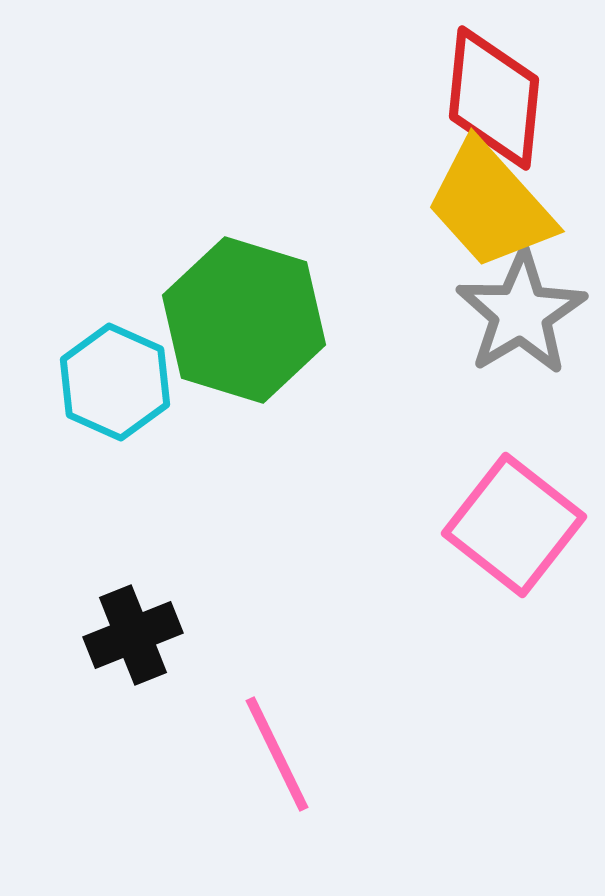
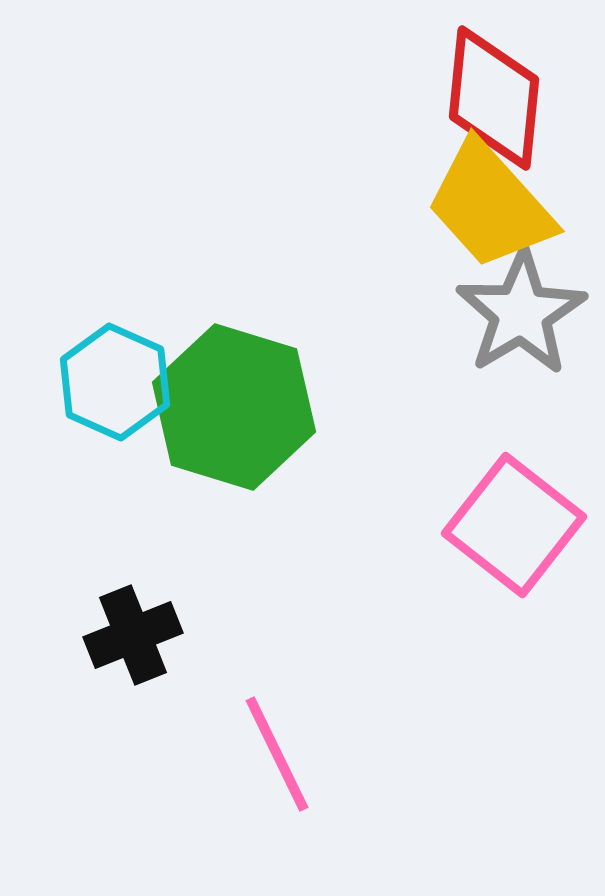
green hexagon: moved 10 px left, 87 px down
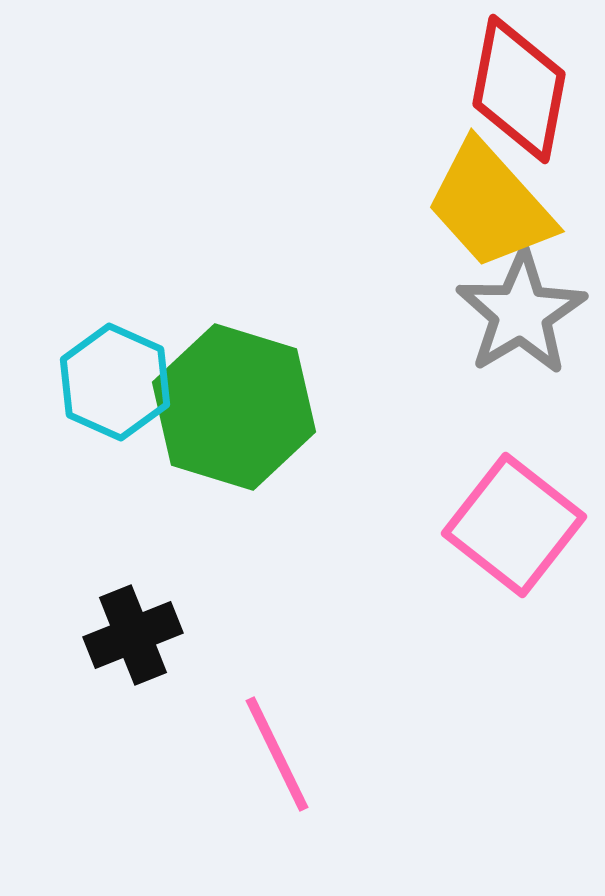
red diamond: moved 25 px right, 9 px up; rotated 5 degrees clockwise
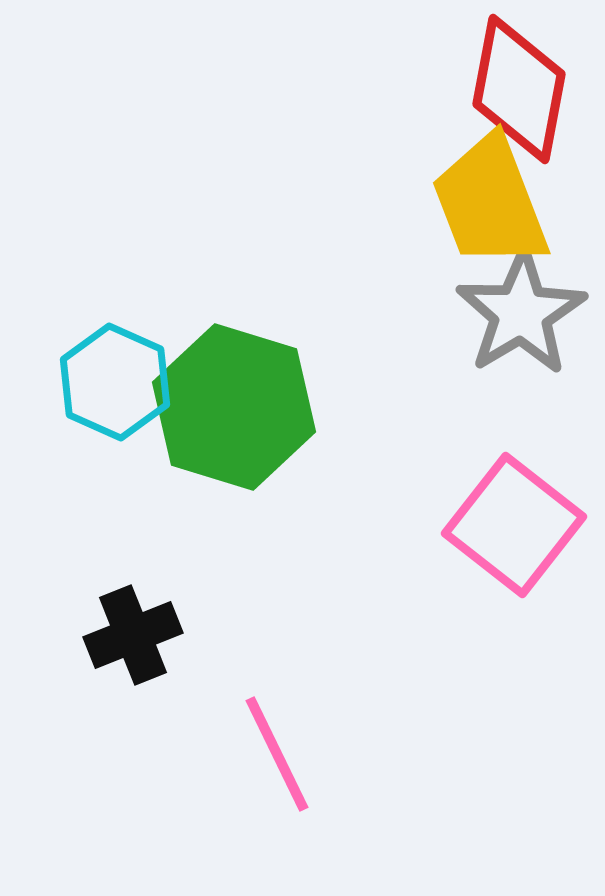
yellow trapezoid: moved 3 px up; rotated 21 degrees clockwise
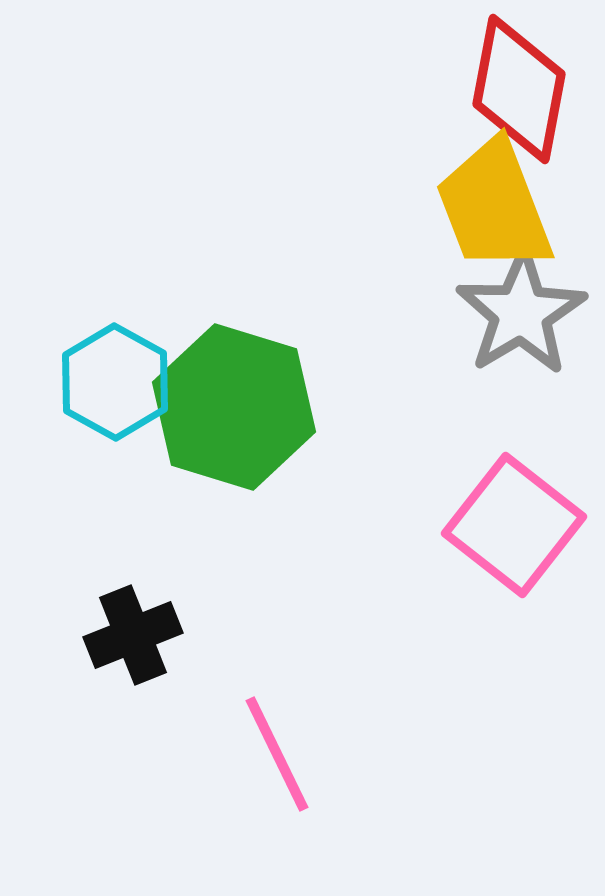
yellow trapezoid: moved 4 px right, 4 px down
cyan hexagon: rotated 5 degrees clockwise
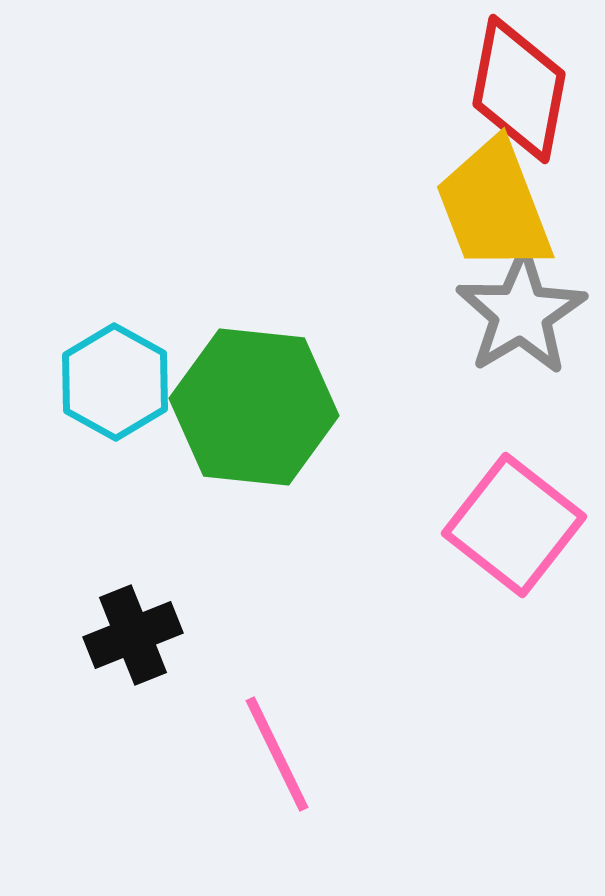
green hexagon: moved 20 px right; rotated 11 degrees counterclockwise
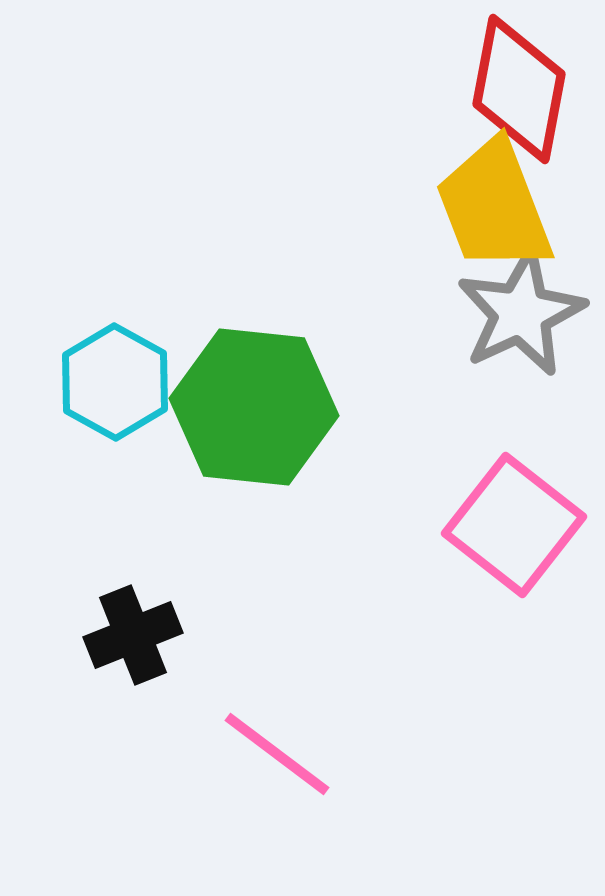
gray star: rotated 6 degrees clockwise
pink line: rotated 27 degrees counterclockwise
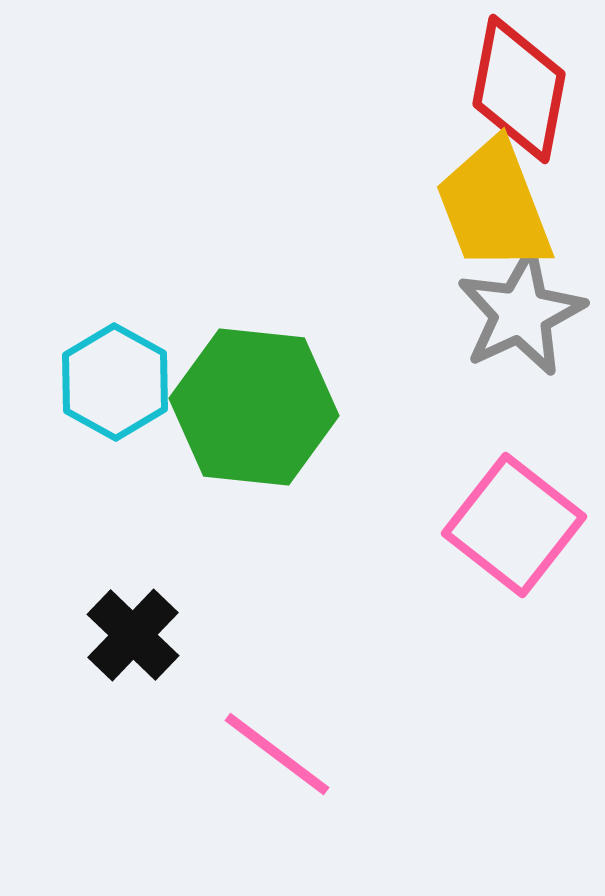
black cross: rotated 24 degrees counterclockwise
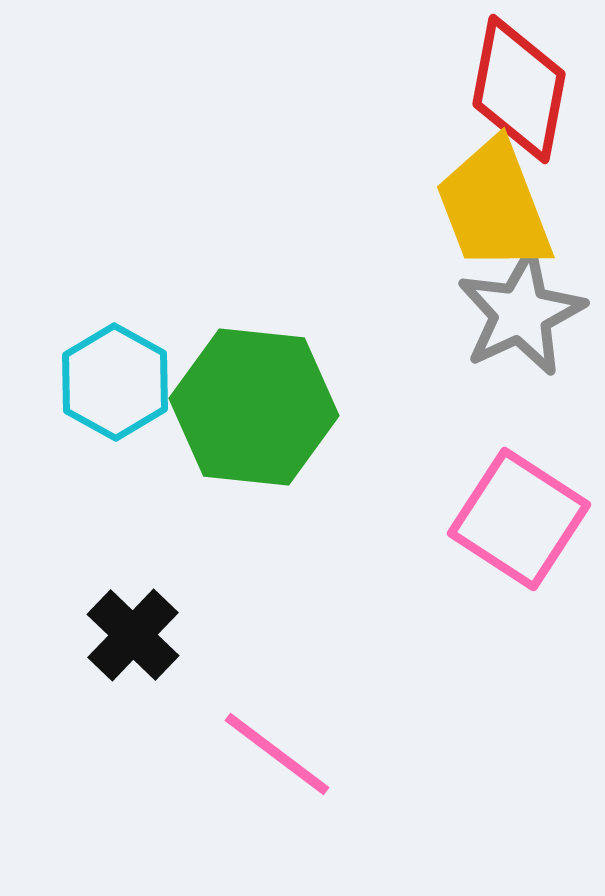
pink square: moved 5 px right, 6 px up; rotated 5 degrees counterclockwise
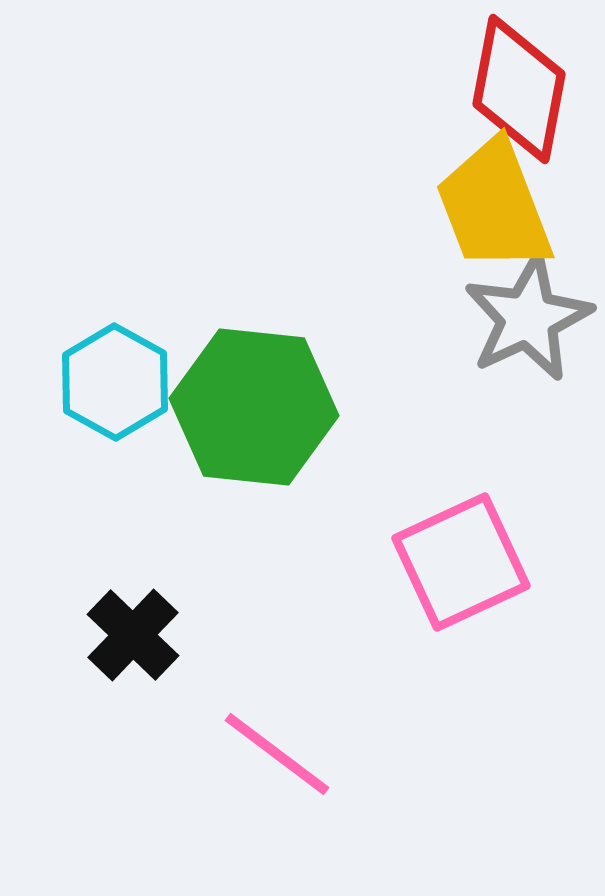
gray star: moved 7 px right, 5 px down
pink square: moved 58 px left, 43 px down; rotated 32 degrees clockwise
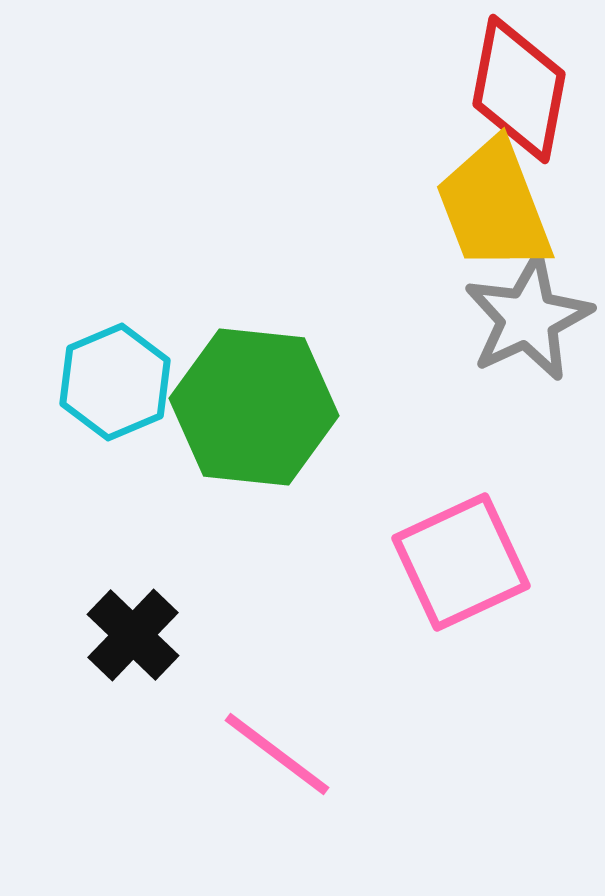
cyan hexagon: rotated 8 degrees clockwise
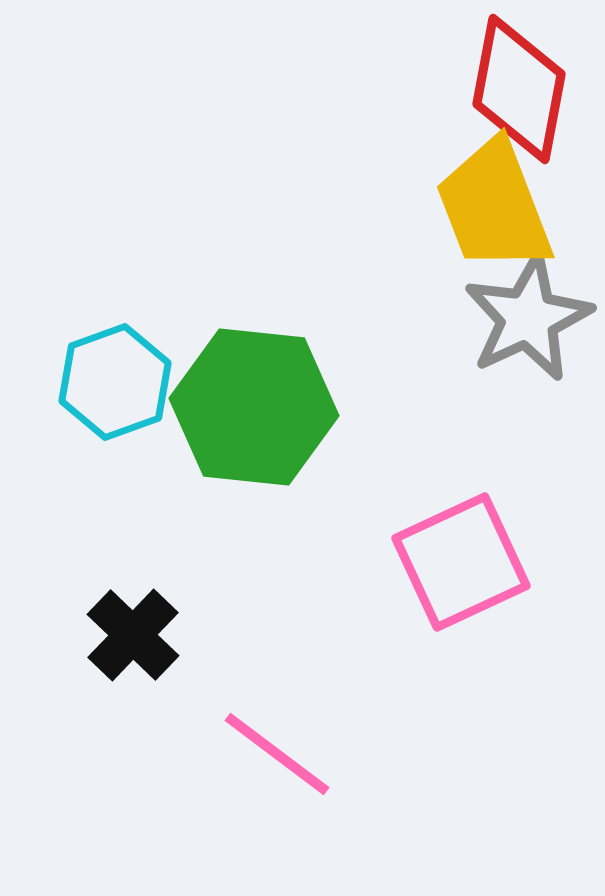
cyan hexagon: rotated 3 degrees clockwise
